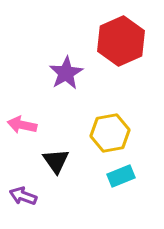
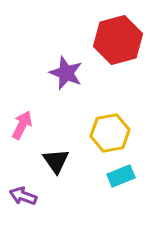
red hexagon: moved 3 px left, 1 px up; rotated 9 degrees clockwise
purple star: rotated 20 degrees counterclockwise
pink arrow: rotated 104 degrees clockwise
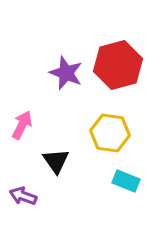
red hexagon: moved 25 px down
yellow hexagon: rotated 18 degrees clockwise
cyan rectangle: moved 5 px right, 5 px down; rotated 44 degrees clockwise
